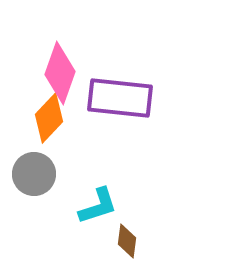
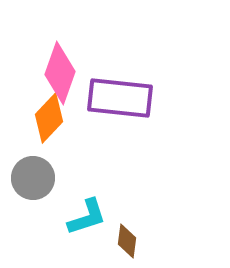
gray circle: moved 1 px left, 4 px down
cyan L-shape: moved 11 px left, 11 px down
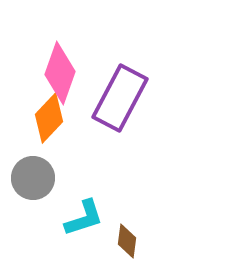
purple rectangle: rotated 68 degrees counterclockwise
cyan L-shape: moved 3 px left, 1 px down
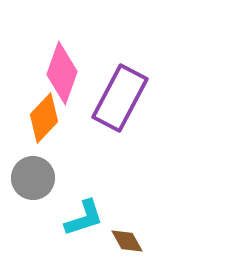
pink diamond: moved 2 px right
orange diamond: moved 5 px left
brown diamond: rotated 36 degrees counterclockwise
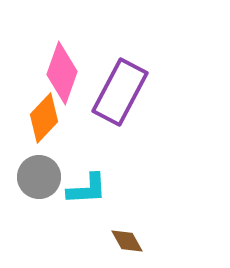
purple rectangle: moved 6 px up
gray circle: moved 6 px right, 1 px up
cyan L-shape: moved 3 px right, 29 px up; rotated 15 degrees clockwise
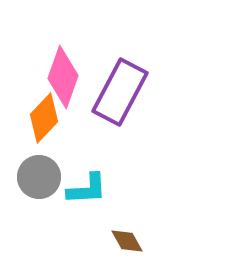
pink diamond: moved 1 px right, 4 px down
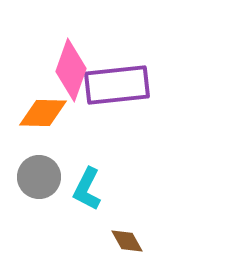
pink diamond: moved 8 px right, 7 px up
purple rectangle: moved 3 px left, 7 px up; rotated 56 degrees clockwise
orange diamond: moved 1 px left, 5 px up; rotated 48 degrees clockwise
cyan L-shape: rotated 120 degrees clockwise
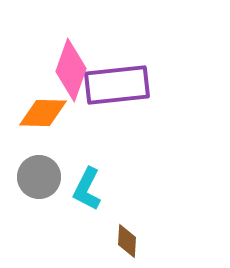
brown diamond: rotated 32 degrees clockwise
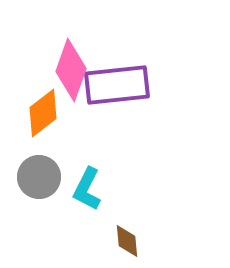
orange diamond: rotated 39 degrees counterclockwise
brown diamond: rotated 8 degrees counterclockwise
